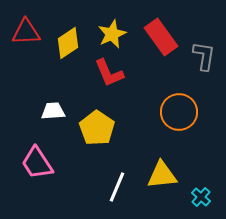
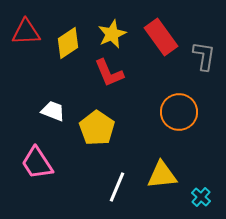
white trapezoid: rotated 25 degrees clockwise
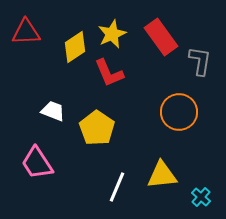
yellow diamond: moved 7 px right, 4 px down
gray L-shape: moved 4 px left, 5 px down
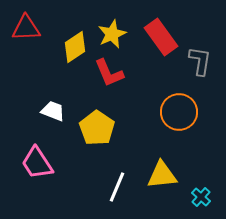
red triangle: moved 4 px up
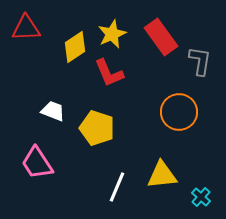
yellow pentagon: rotated 16 degrees counterclockwise
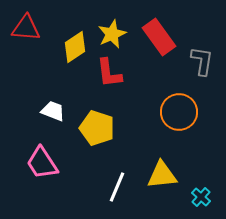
red triangle: rotated 8 degrees clockwise
red rectangle: moved 2 px left
gray L-shape: moved 2 px right
red L-shape: rotated 16 degrees clockwise
pink trapezoid: moved 5 px right
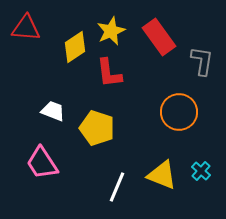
yellow star: moved 1 px left, 3 px up
yellow triangle: rotated 28 degrees clockwise
cyan cross: moved 26 px up
